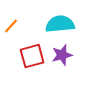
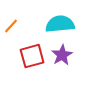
purple star: rotated 15 degrees counterclockwise
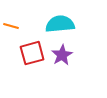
orange line: rotated 63 degrees clockwise
red square: moved 3 px up
